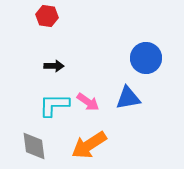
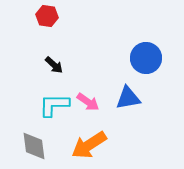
black arrow: moved 1 px up; rotated 42 degrees clockwise
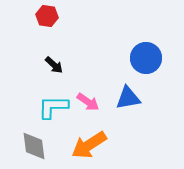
cyan L-shape: moved 1 px left, 2 px down
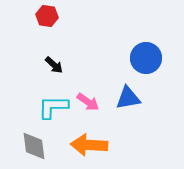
orange arrow: rotated 36 degrees clockwise
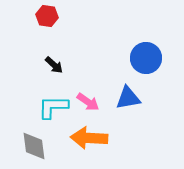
orange arrow: moved 7 px up
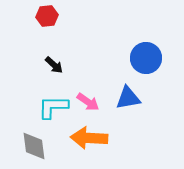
red hexagon: rotated 15 degrees counterclockwise
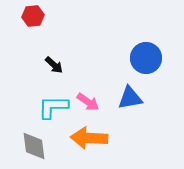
red hexagon: moved 14 px left
blue triangle: moved 2 px right
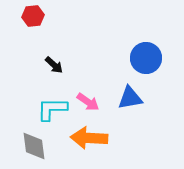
cyan L-shape: moved 1 px left, 2 px down
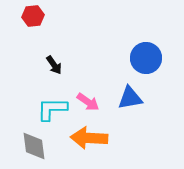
black arrow: rotated 12 degrees clockwise
